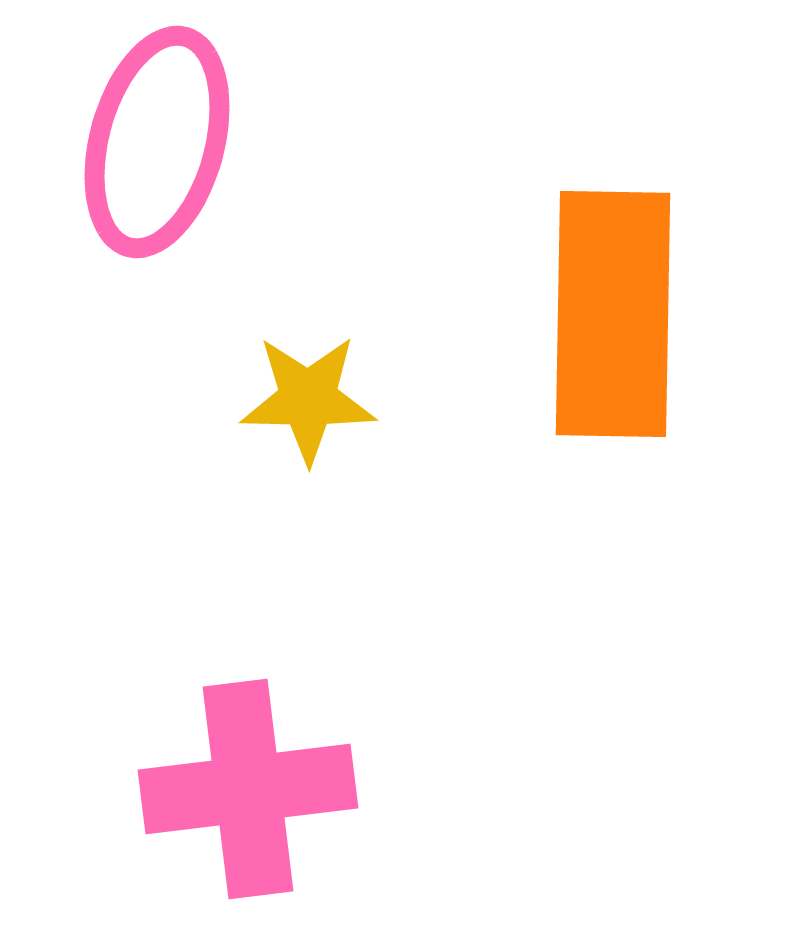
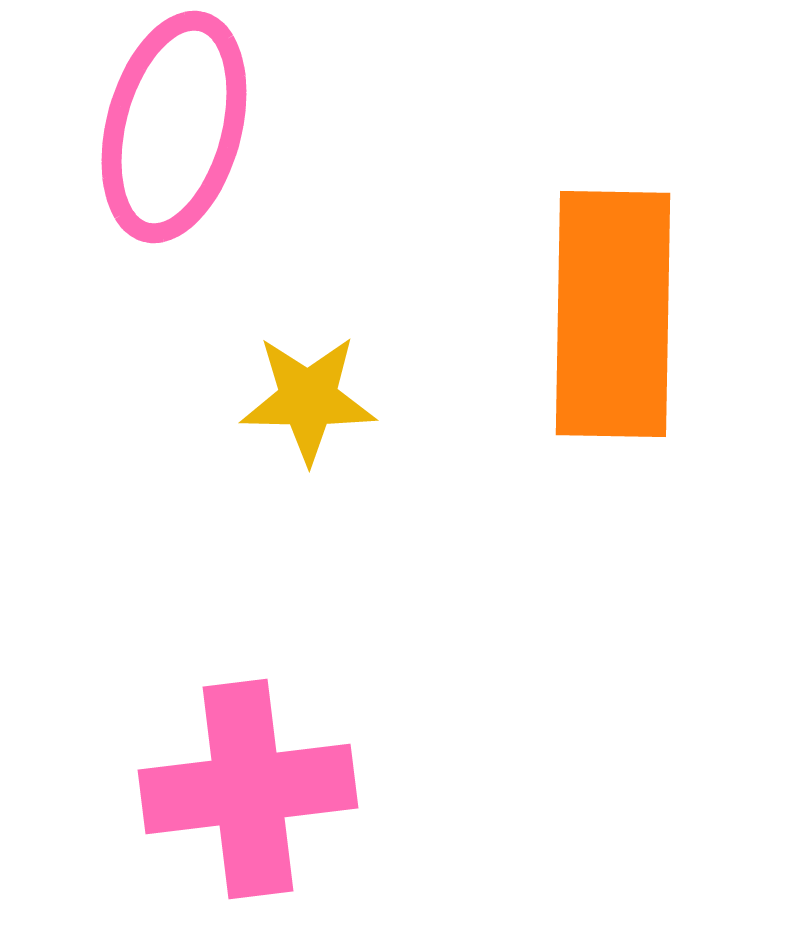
pink ellipse: moved 17 px right, 15 px up
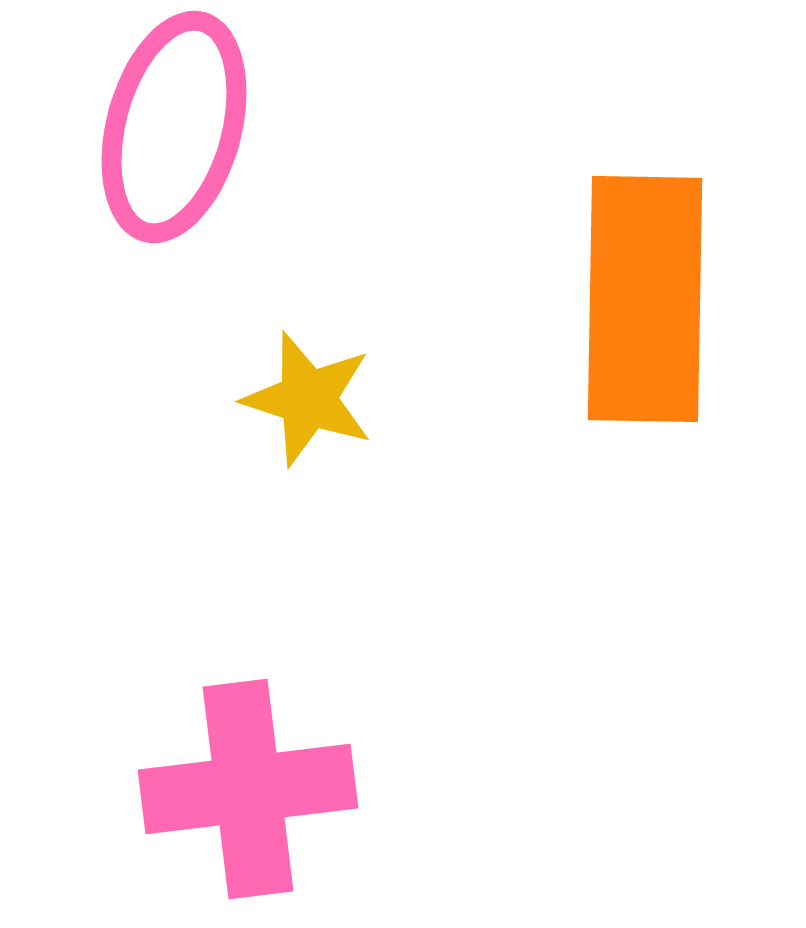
orange rectangle: moved 32 px right, 15 px up
yellow star: rotated 17 degrees clockwise
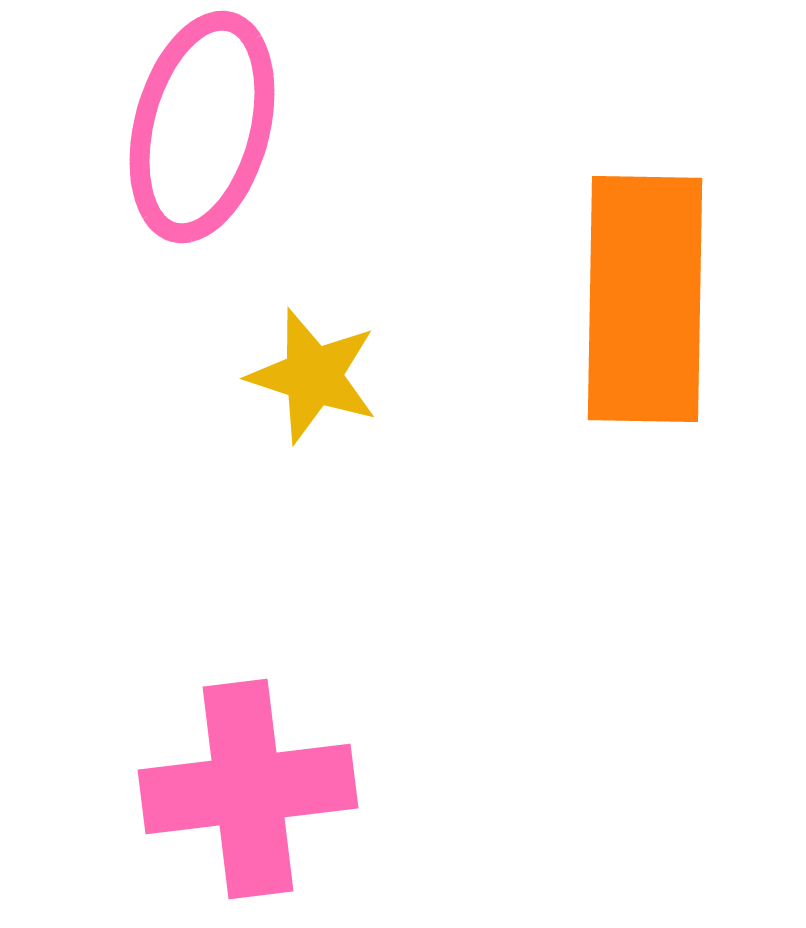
pink ellipse: moved 28 px right
yellow star: moved 5 px right, 23 px up
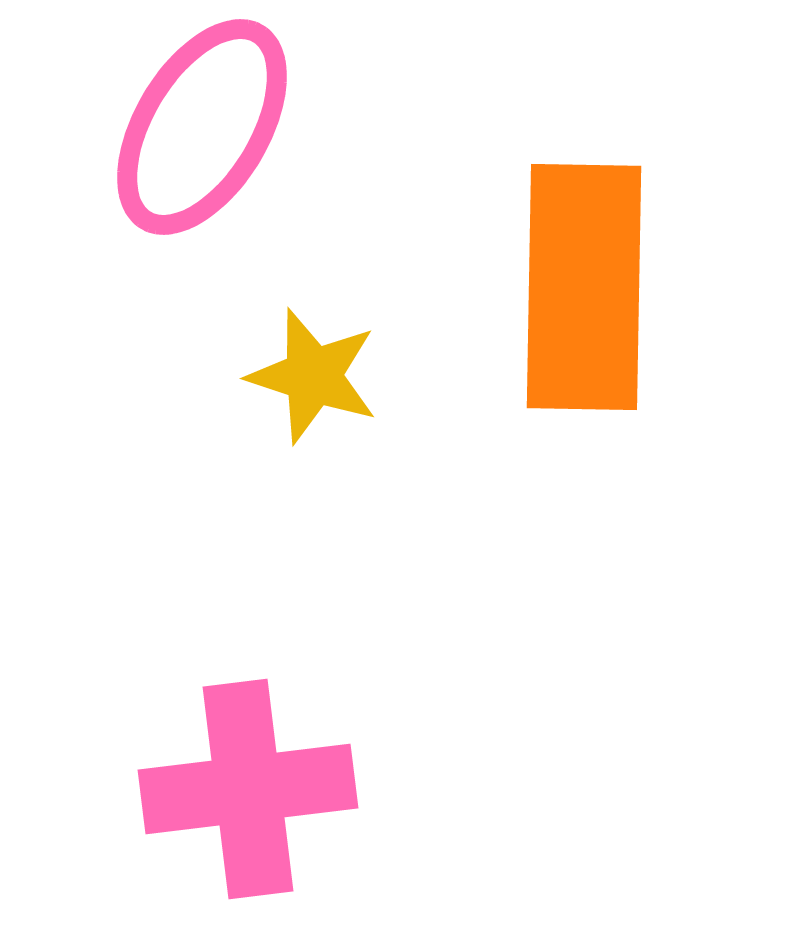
pink ellipse: rotated 16 degrees clockwise
orange rectangle: moved 61 px left, 12 px up
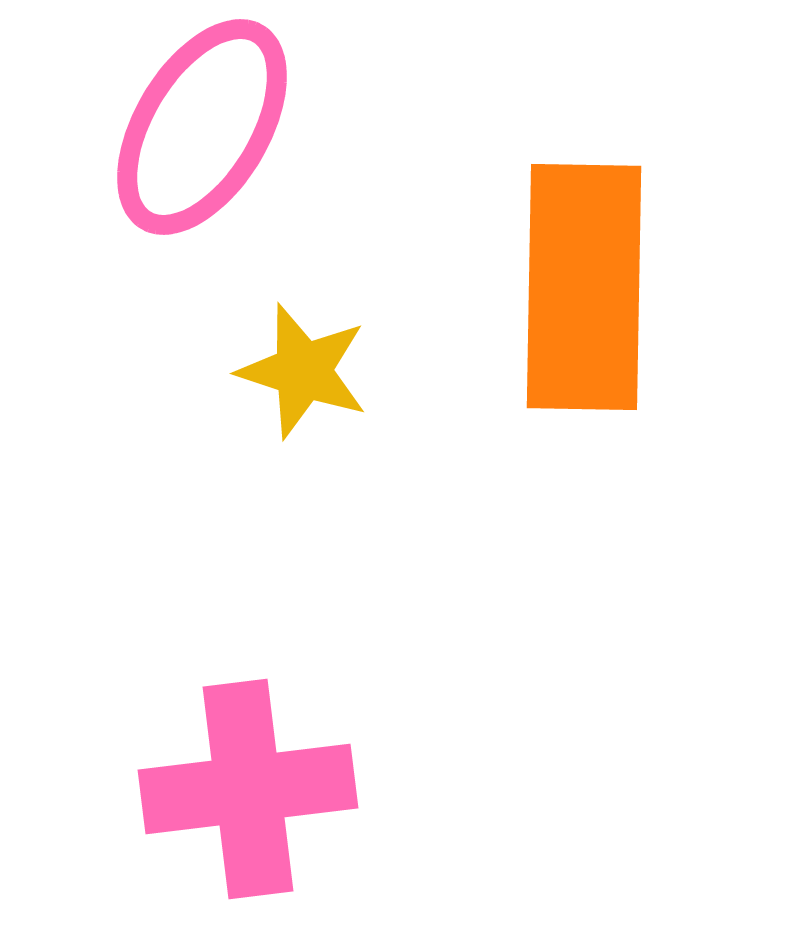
yellow star: moved 10 px left, 5 px up
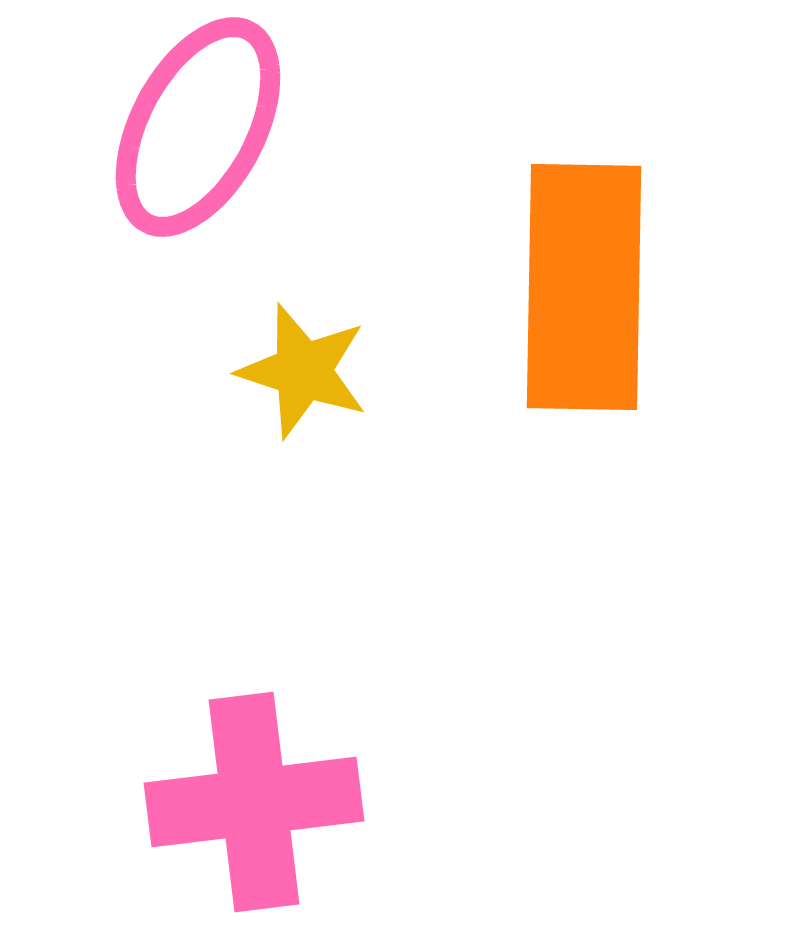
pink ellipse: moved 4 px left; rotated 3 degrees counterclockwise
pink cross: moved 6 px right, 13 px down
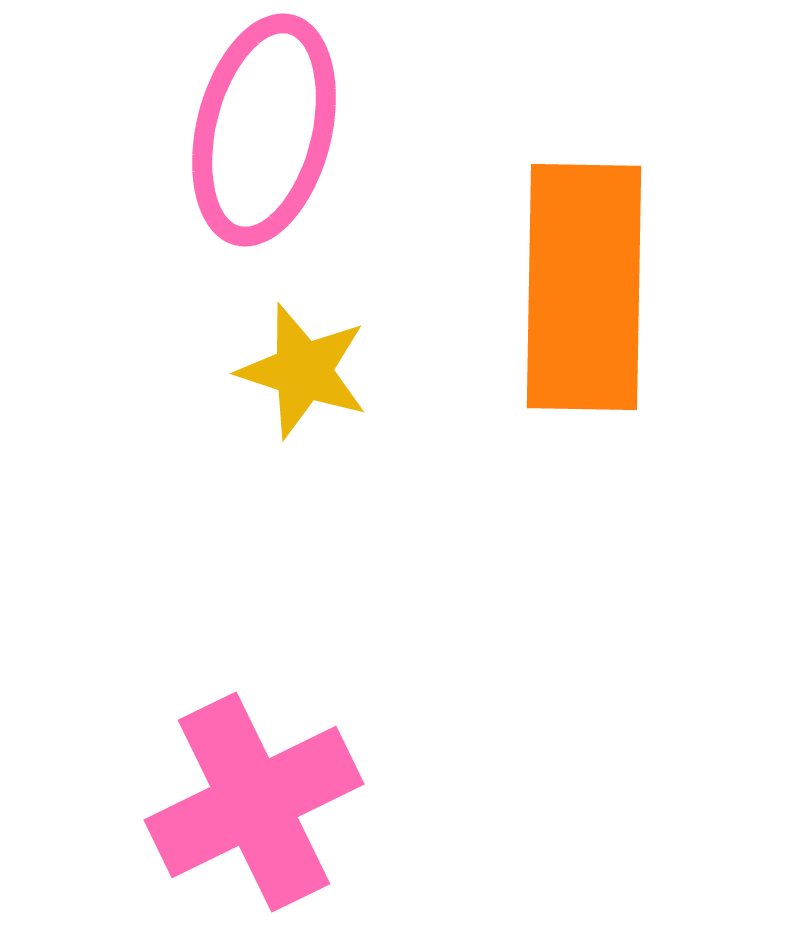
pink ellipse: moved 66 px right, 3 px down; rotated 14 degrees counterclockwise
pink cross: rotated 19 degrees counterclockwise
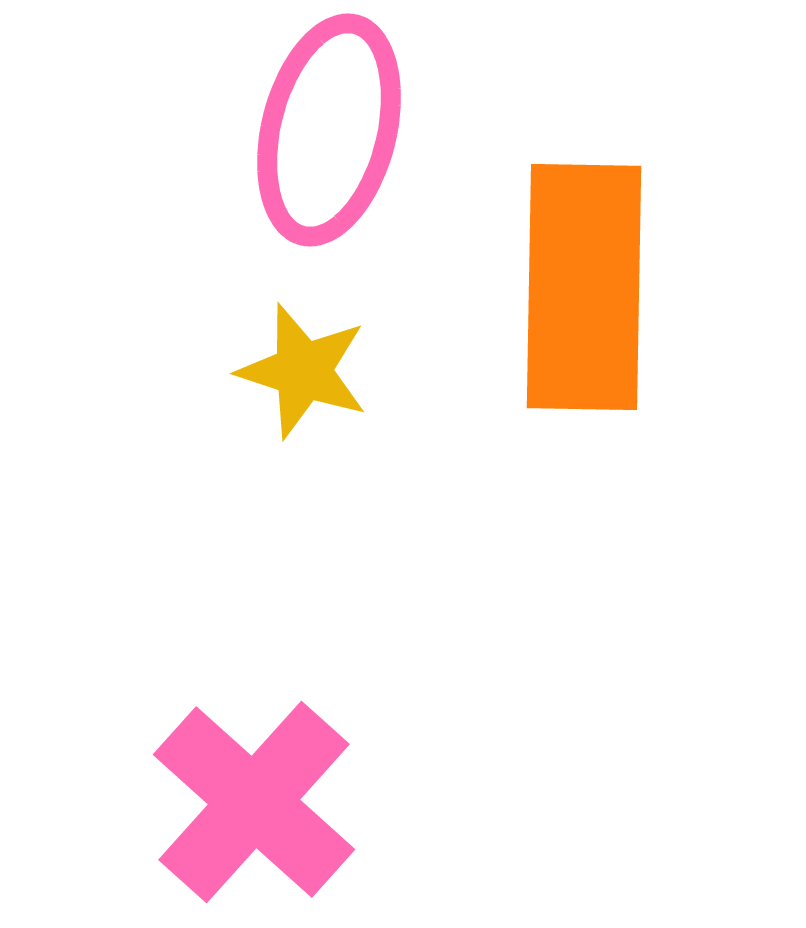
pink ellipse: moved 65 px right
pink cross: rotated 22 degrees counterclockwise
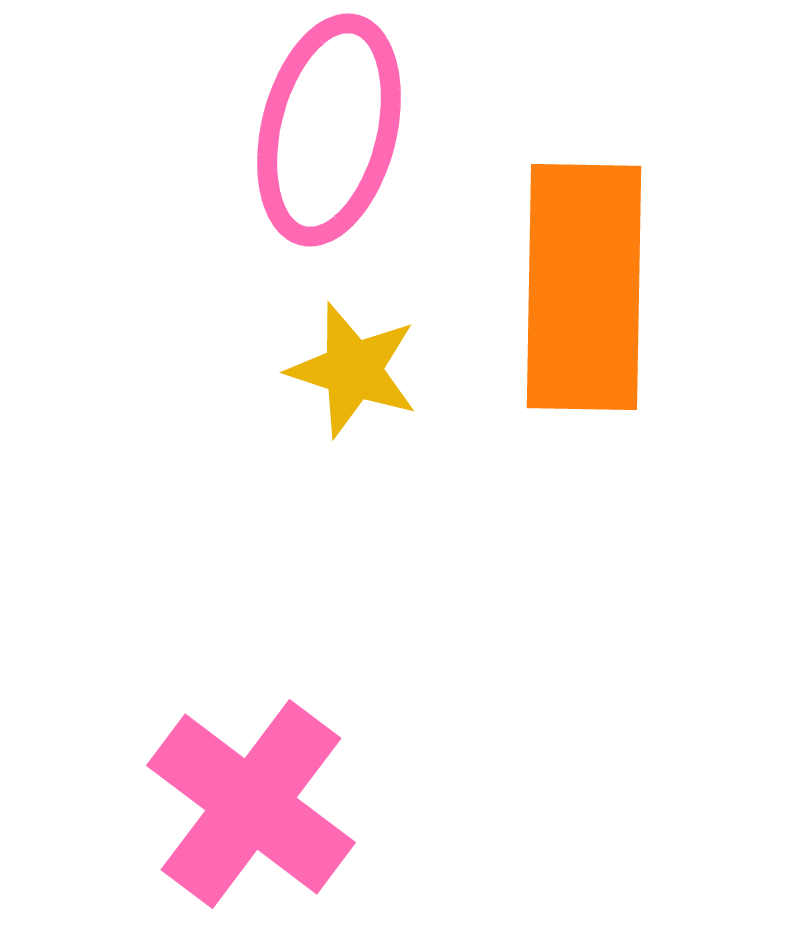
yellow star: moved 50 px right, 1 px up
pink cross: moved 3 px left, 2 px down; rotated 5 degrees counterclockwise
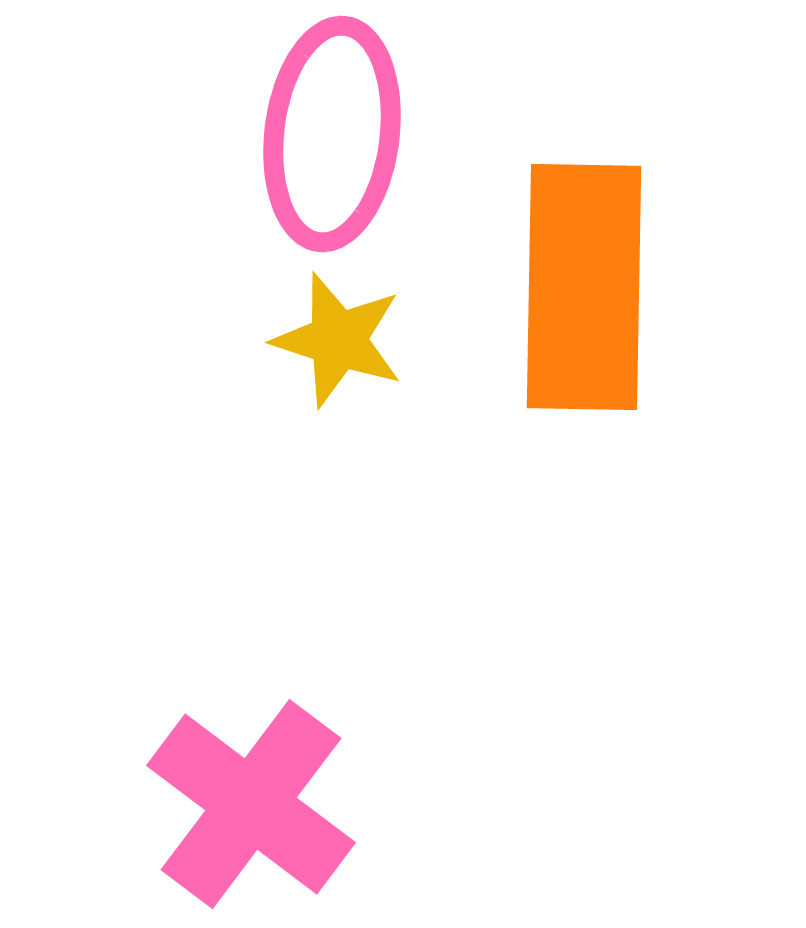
pink ellipse: moved 3 px right, 4 px down; rotated 7 degrees counterclockwise
yellow star: moved 15 px left, 30 px up
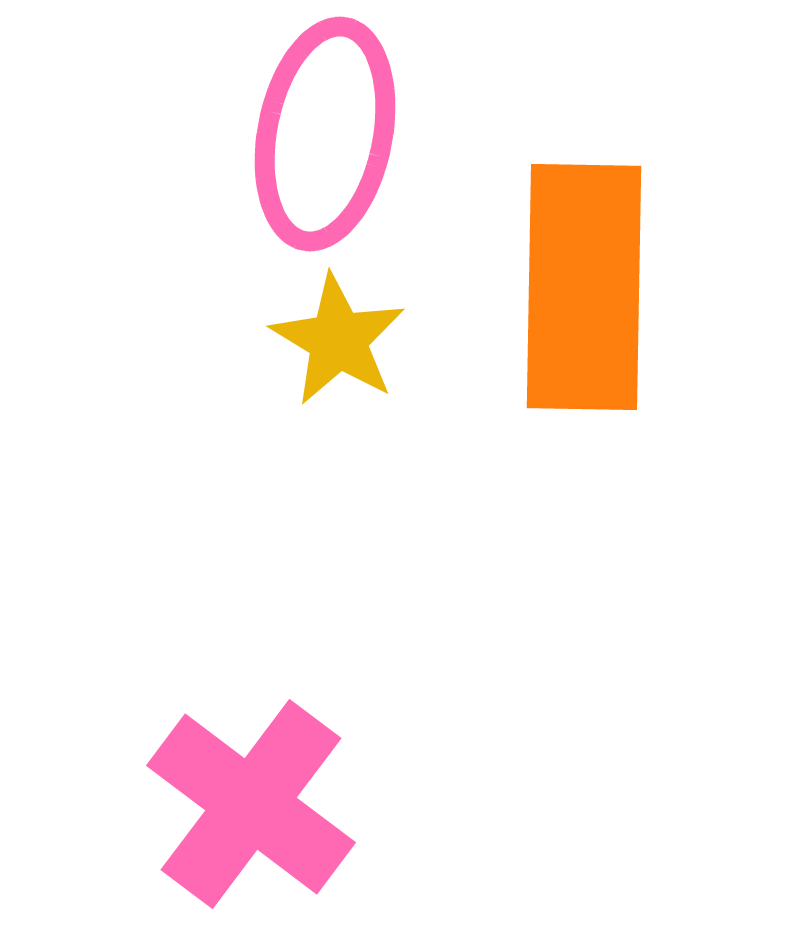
pink ellipse: moved 7 px left; rotated 4 degrees clockwise
yellow star: rotated 13 degrees clockwise
